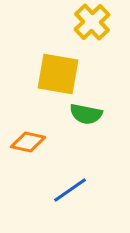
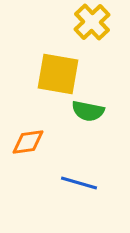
green semicircle: moved 2 px right, 3 px up
orange diamond: rotated 20 degrees counterclockwise
blue line: moved 9 px right, 7 px up; rotated 51 degrees clockwise
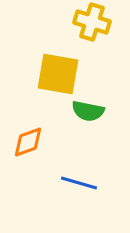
yellow cross: rotated 30 degrees counterclockwise
orange diamond: rotated 12 degrees counterclockwise
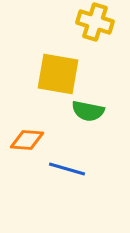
yellow cross: moved 3 px right
orange diamond: moved 1 px left, 2 px up; rotated 24 degrees clockwise
blue line: moved 12 px left, 14 px up
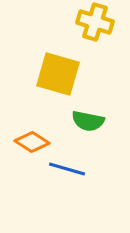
yellow square: rotated 6 degrees clockwise
green semicircle: moved 10 px down
orange diamond: moved 5 px right, 2 px down; rotated 28 degrees clockwise
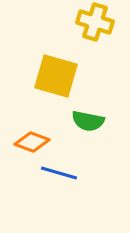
yellow square: moved 2 px left, 2 px down
orange diamond: rotated 12 degrees counterclockwise
blue line: moved 8 px left, 4 px down
